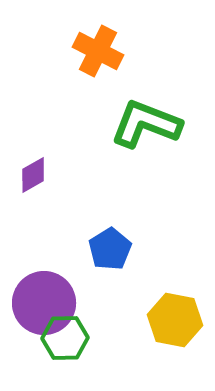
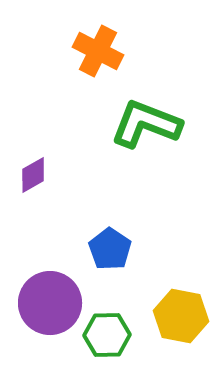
blue pentagon: rotated 6 degrees counterclockwise
purple circle: moved 6 px right
yellow hexagon: moved 6 px right, 4 px up
green hexagon: moved 42 px right, 3 px up
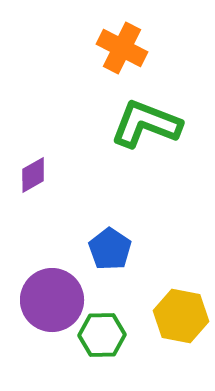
orange cross: moved 24 px right, 3 px up
purple circle: moved 2 px right, 3 px up
green hexagon: moved 5 px left
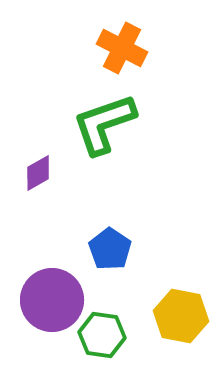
green L-shape: moved 42 px left; rotated 40 degrees counterclockwise
purple diamond: moved 5 px right, 2 px up
green hexagon: rotated 9 degrees clockwise
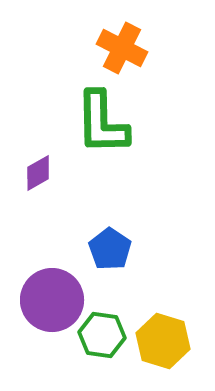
green L-shape: moved 2 px left, 1 px up; rotated 72 degrees counterclockwise
yellow hexagon: moved 18 px left, 25 px down; rotated 6 degrees clockwise
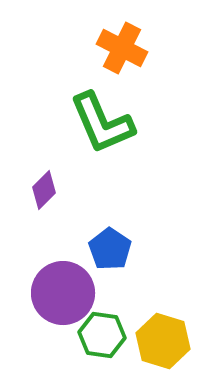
green L-shape: rotated 22 degrees counterclockwise
purple diamond: moved 6 px right, 17 px down; rotated 15 degrees counterclockwise
purple circle: moved 11 px right, 7 px up
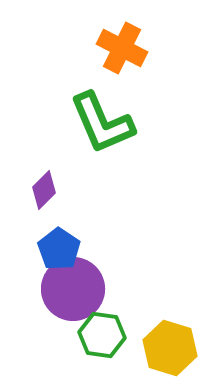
blue pentagon: moved 51 px left
purple circle: moved 10 px right, 4 px up
yellow hexagon: moved 7 px right, 7 px down
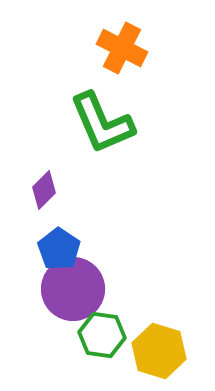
yellow hexagon: moved 11 px left, 3 px down
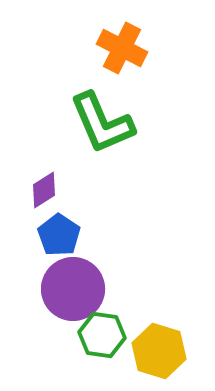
purple diamond: rotated 12 degrees clockwise
blue pentagon: moved 14 px up
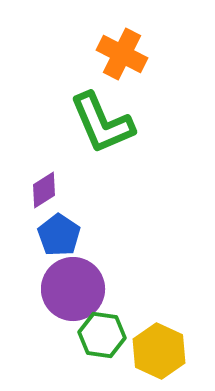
orange cross: moved 6 px down
yellow hexagon: rotated 8 degrees clockwise
